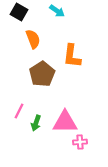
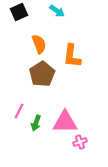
black square: rotated 36 degrees clockwise
orange semicircle: moved 6 px right, 5 px down
pink cross: rotated 16 degrees counterclockwise
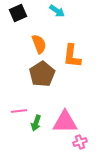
black square: moved 1 px left, 1 px down
pink line: rotated 56 degrees clockwise
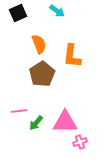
green arrow: rotated 21 degrees clockwise
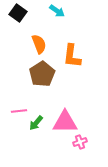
black square: rotated 30 degrees counterclockwise
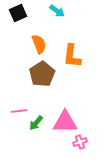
black square: rotated 30 degrees clockwise
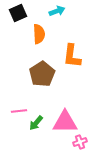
cyan arrow: rotated 56 degrees counterclockwise
orange semicircle: moved 10 px up; rotated 18 degrees clockwise
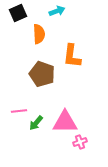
brown pentagon: rotated 20 degrees counterclockwise
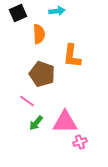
cyan arrow: rotated 14 degrees clockwise
pink line: moved 8 px right, 10 px up; rotated 42 degrees clockwise
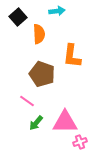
black square: moved 4 px down; rotated 18 degrees counterclockwise
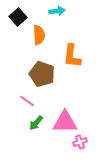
orange semicircle: moved 1 px down
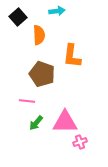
pink line: rotated 28 degrees counterclockwise
